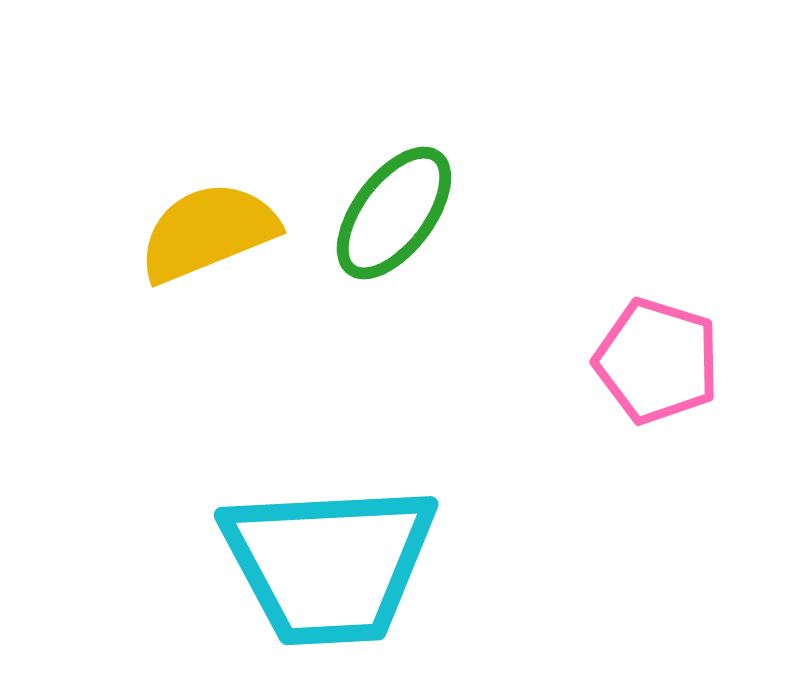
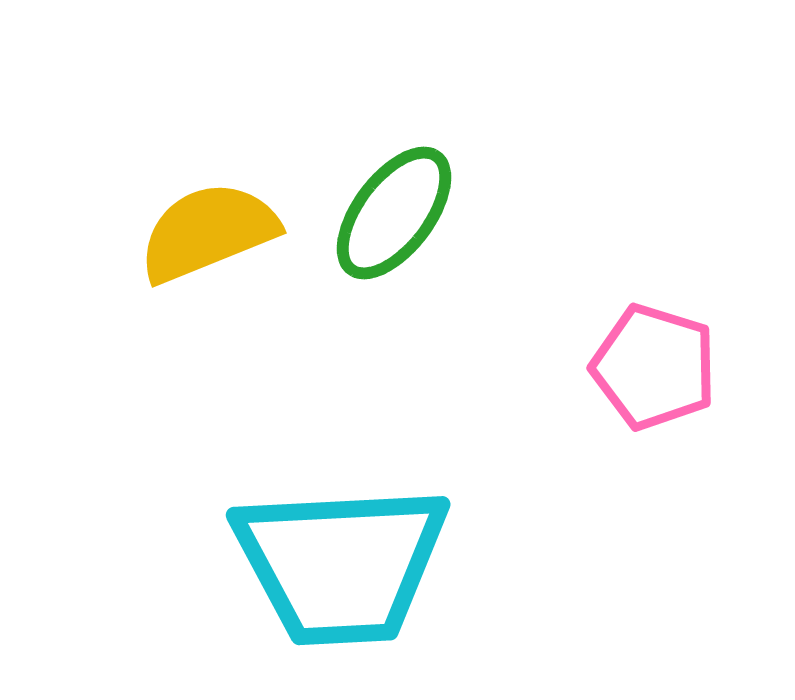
pink pentagon: moved 3 px left, 6 px down
cyan trapezoid: moved 12 px right
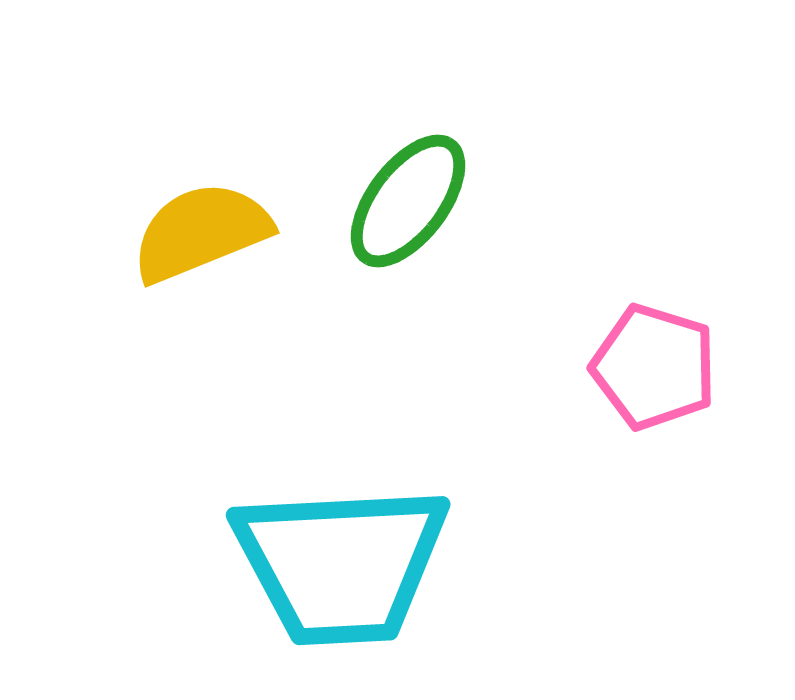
green ellipse: moved 14 px right, 12 px up
yellow semicircle: moved 7 px left
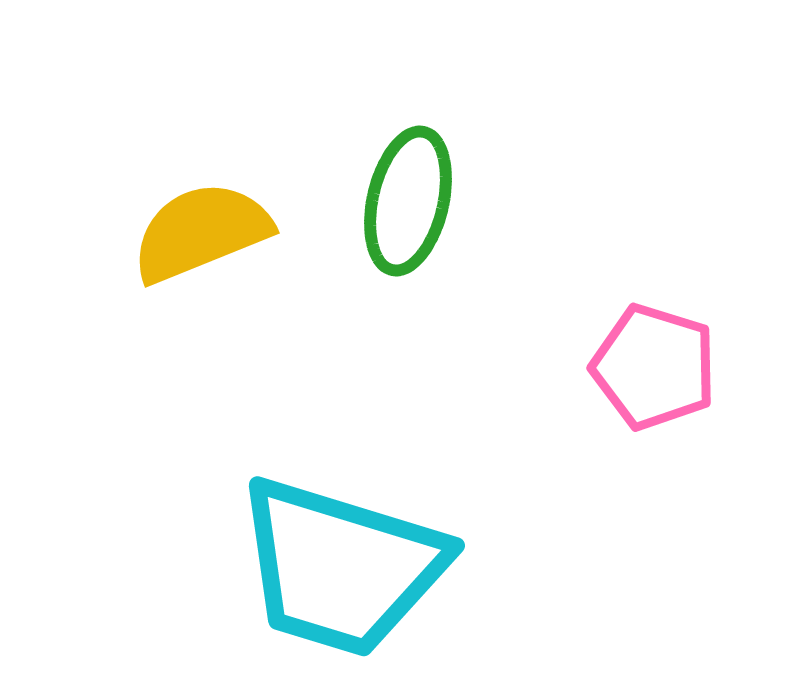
green ellipse: rotated 24 degrees counterclockwise
cyan trapezoid: moved 3 px down; rotated 20 degrees clockwise
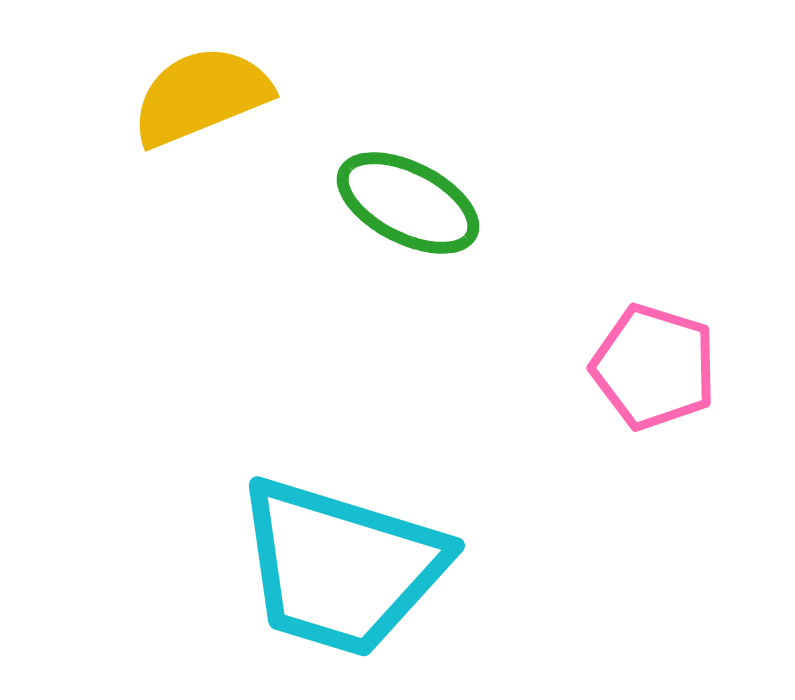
green ellipse: moved 2 px down; rotated 76 degrees counterclockwise
yellow semicircle: moved 136 px up
